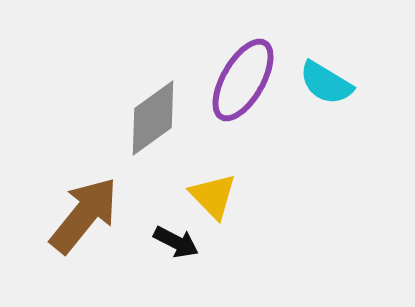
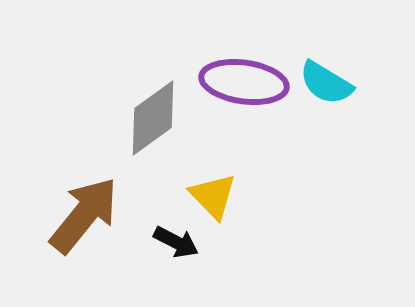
purple ellipse: moved 1 px right, 2 px down; rotated 68 degrees clockwise
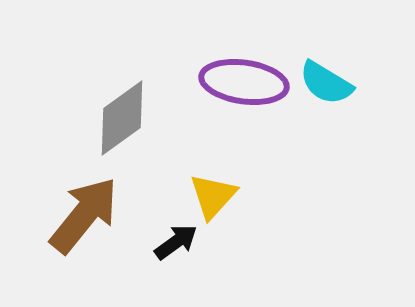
gray diamond: moved 31 px left
yellow triangle: rotated 26 degrees clockwise
black arrow: rotated 63 degrees counterclockwise
